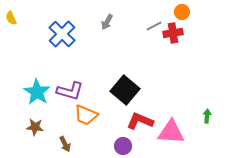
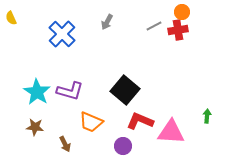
red cross: moved 5 px right, 3 px up
orange trapezoid: moved 5 px right, 7 px down
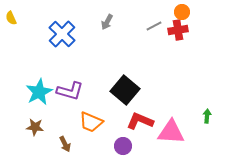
cyan star: moved 2 px right; rotated 12 degrees clockwise
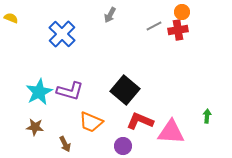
yellow semicircle: rotated 136 degrees clockwise
gray arrow: moved 3 px right, 7 px up
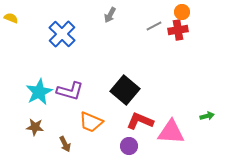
green arrow: rotated 72 degrees clockwise
purple circle: moved 6 px right
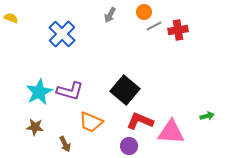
orange circle: moved 38 px left
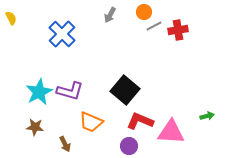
yellow semicircle: rotated 40 degrees clockwise
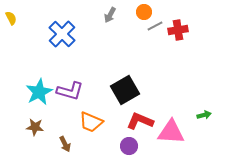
gray line: moved 1 px right
black square: rotated 20 degrees clockwise
green arrow: moved 3 px left, 1 px up
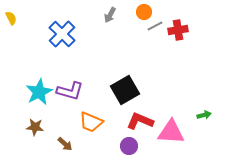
brown arrow: rotated 21 degrees counterclockwise
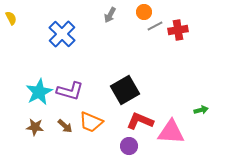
green arrow: moved 3 px left, 5 px up
brown arrow: moved 18 px up
